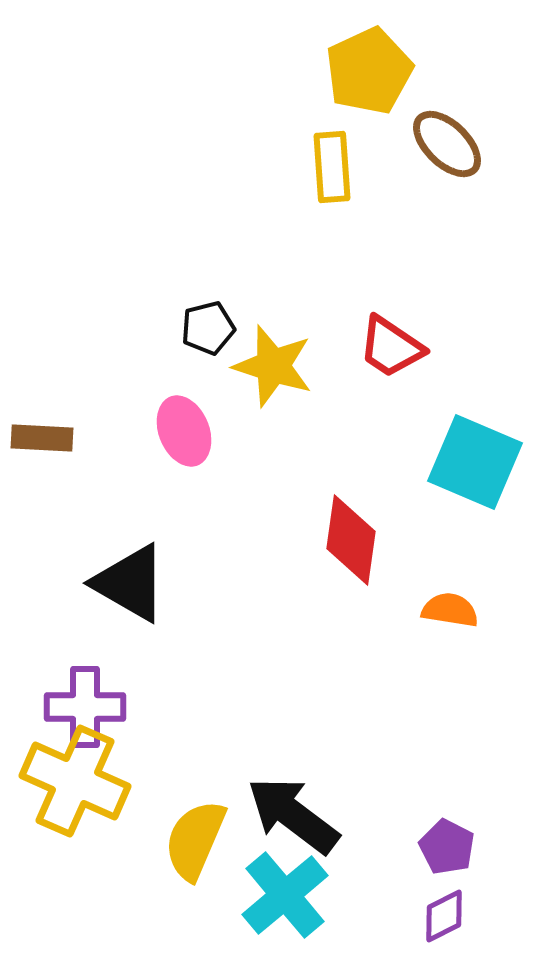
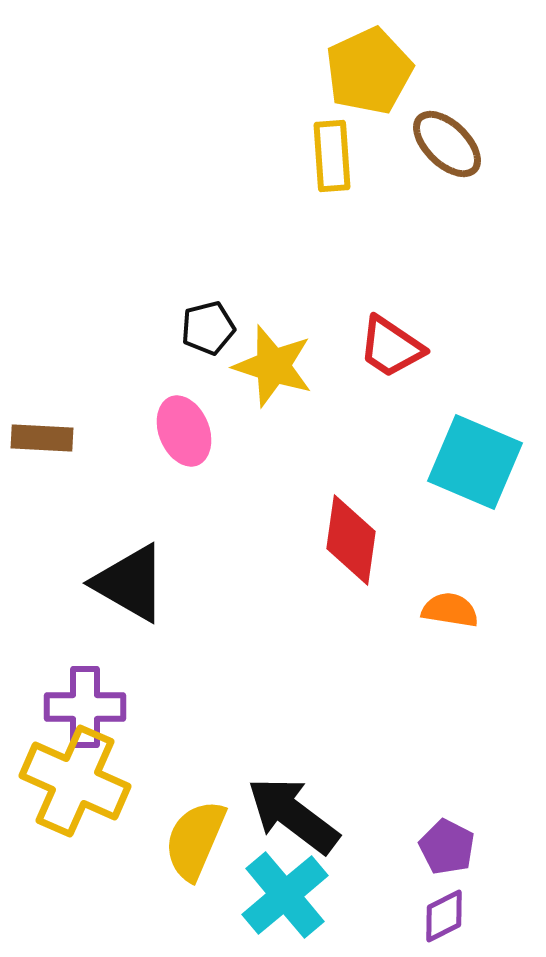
yellow rectangle: moved 11 px up
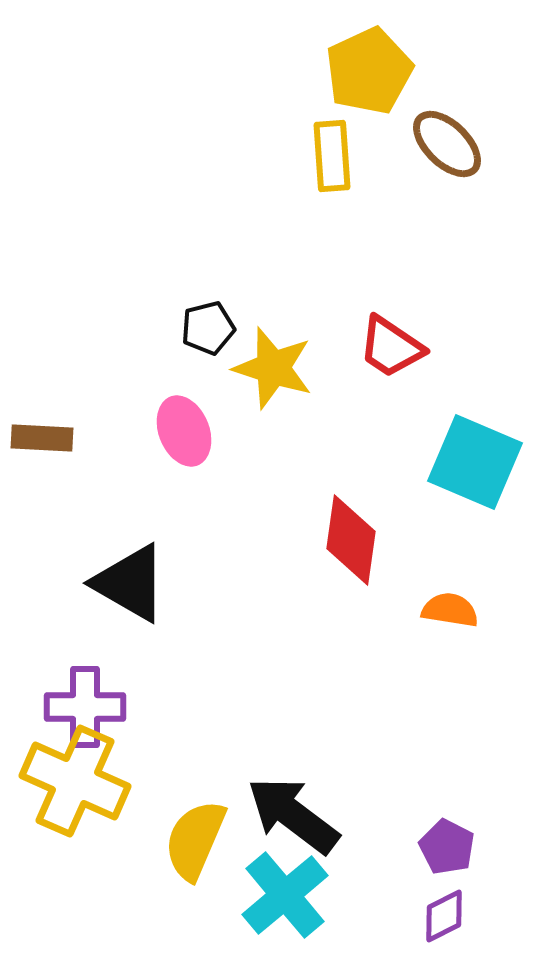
yellow star: moved 2 px down
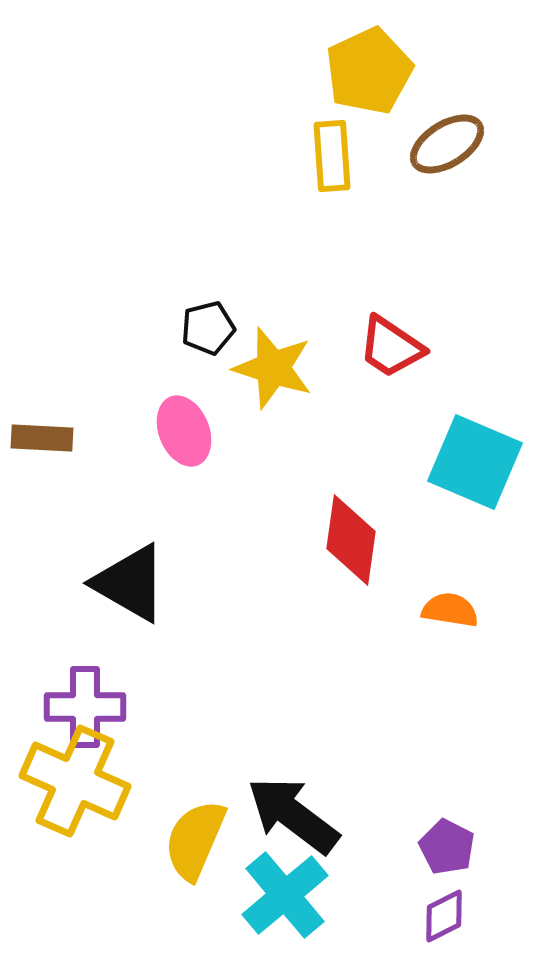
brown ellipse: rotated 76 degrees counterclockwise
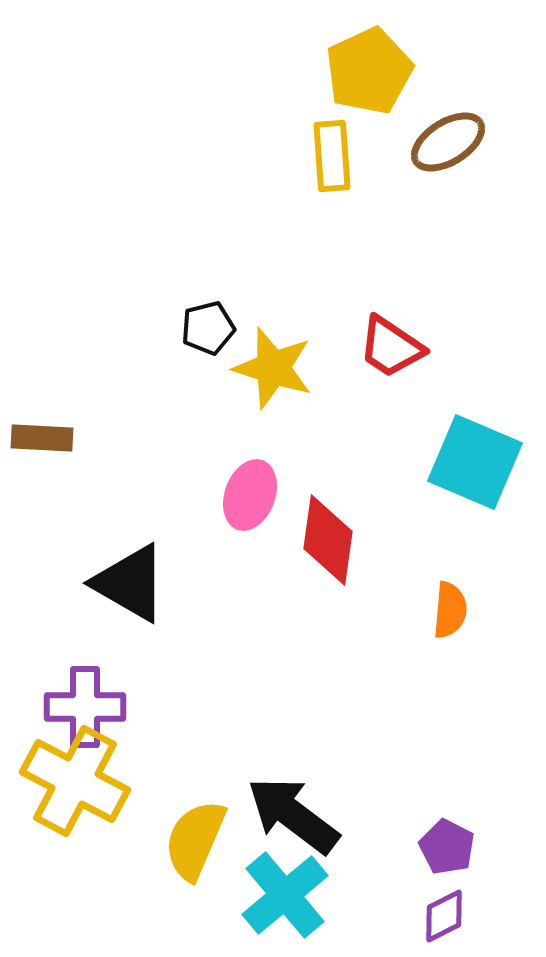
brown ellipse: moved 1 px right, 2 px up
pink ellipse: moved 66 px right, 64 px down; rotated 42 degrees clockwise
red diamond: moved 23 px left
orange semicircle: rotated 86 degrees clockwise
yellow cross: rotated 4 degrees clockwise
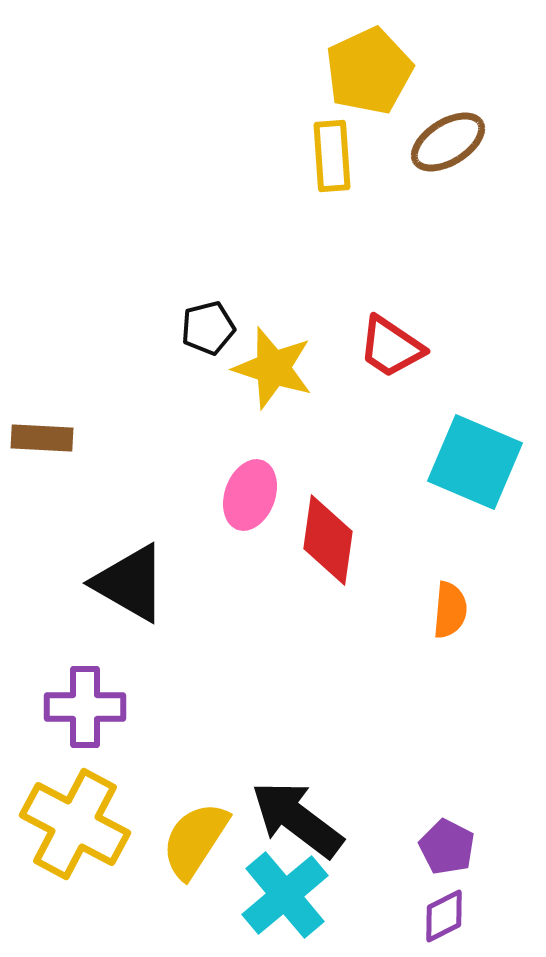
yellow cross: moved 43 px down
black arrow: moved 4 px right, 4 px down
yellow semicircle: rotated 10 degrees clockwise
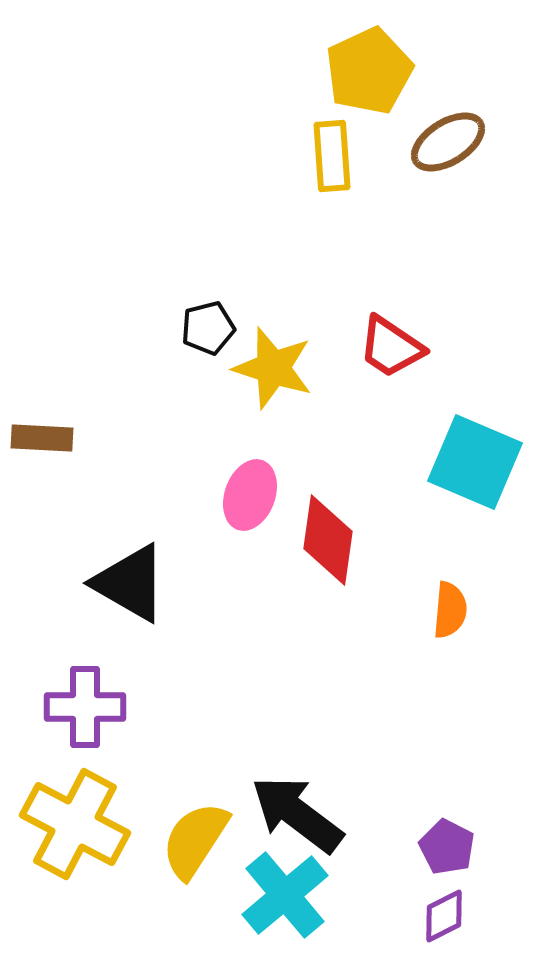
black arrow: moved 5 px up
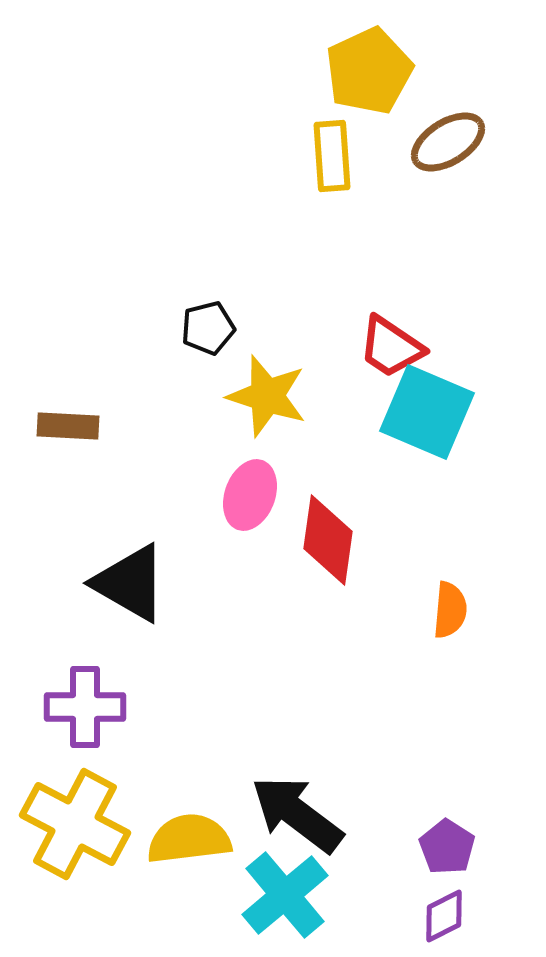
yellow star: moved 6 px left, 28 px down
brown rectangle: moved 26 px right, 12 px up
cyan square: moved 48 px left, 50 px up
yellow semicircle: moved 6 px left, 1 px up; rotated 50 degrees clockwise
purple pentagon: rotated 6 degrees clockwise
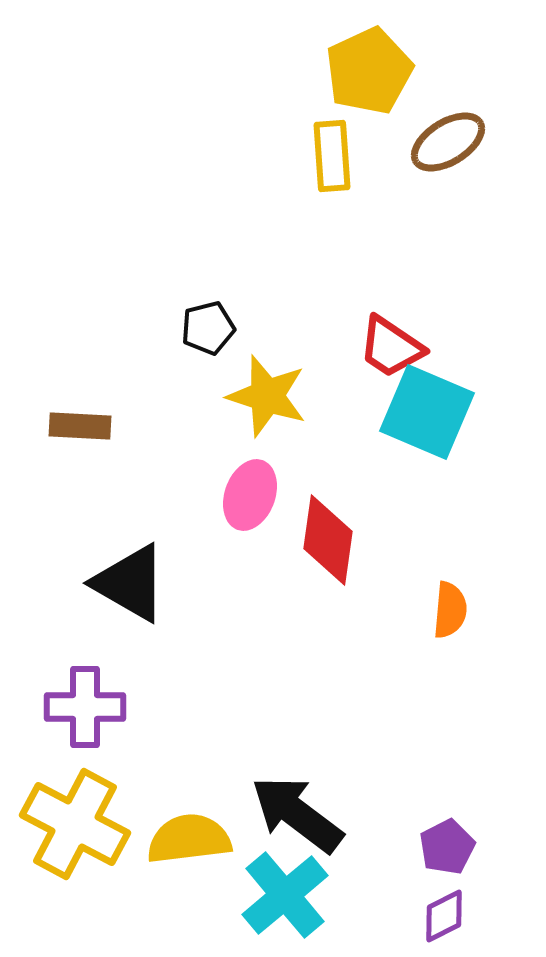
brown rectangle: moved 12 px right
purple pentagon: rotated 12 degrees clockwise
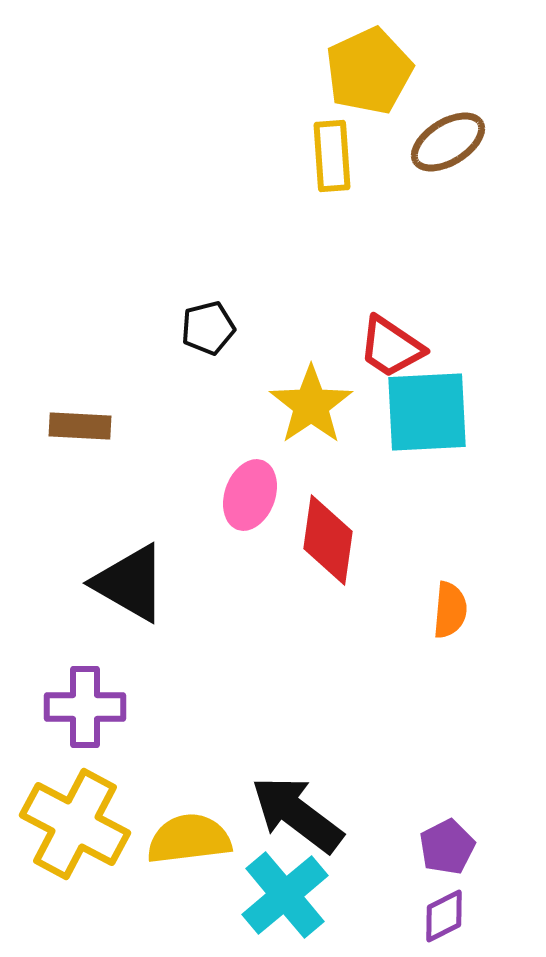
yellow star: moved 44 px right, 9 px down; rotated 20 degrees clockwise
cyan square: rotated 26 degrees counterclockwise
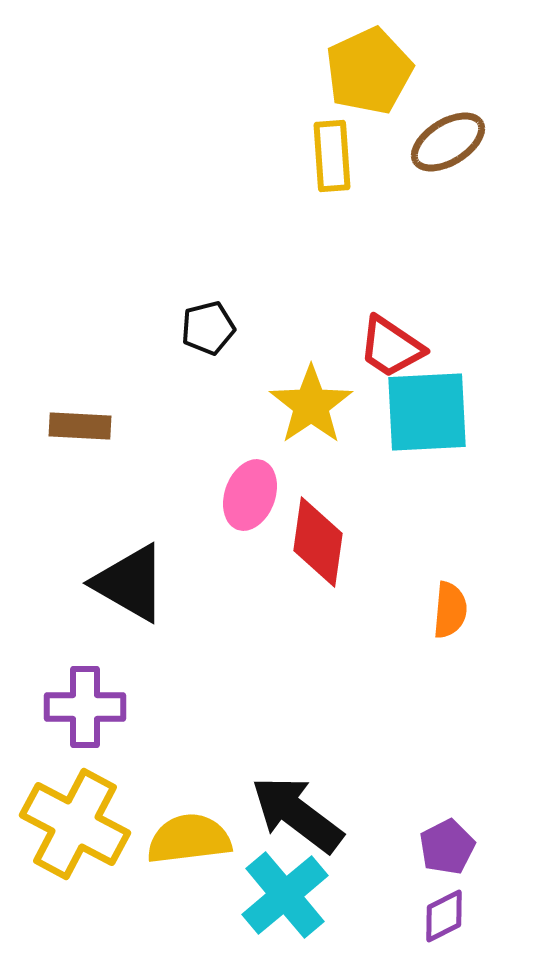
red diamond: moved 10 px left, 2 px down
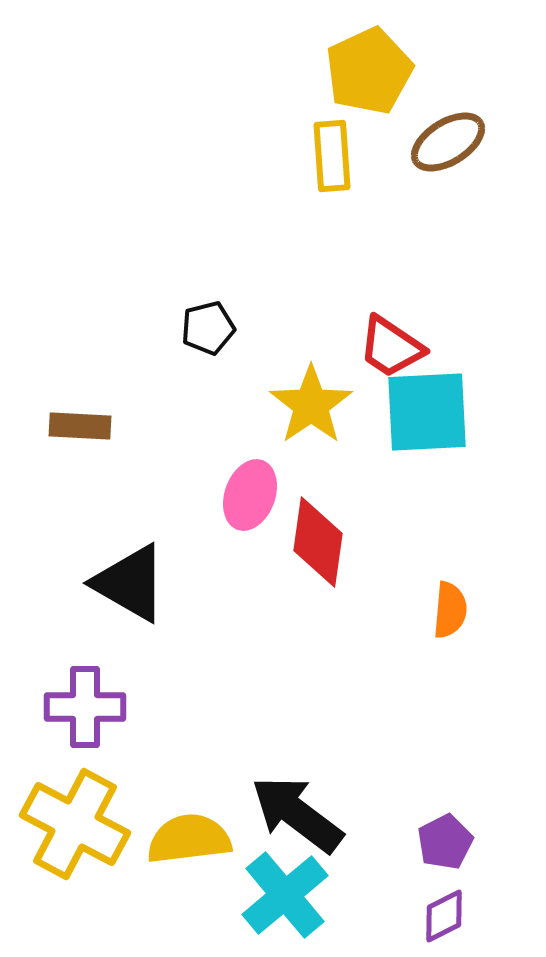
purple pentagon: moved 2 px left, 5 px up
